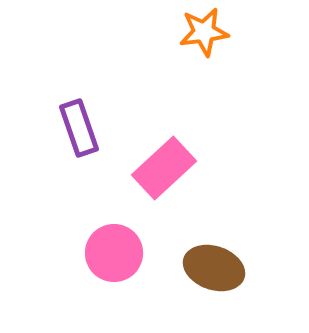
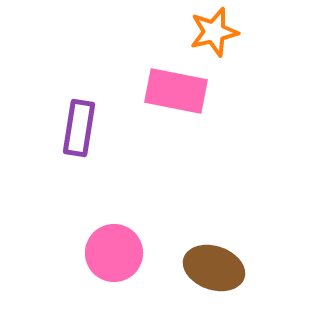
orange star: moved 10 px right; rotated 6 degrees counterclockwise
purple rectangle: rotated 28 degrees clockwise
pink rectangle: moved 12 px right, 77 px up; rotated 54 degrees clockwise
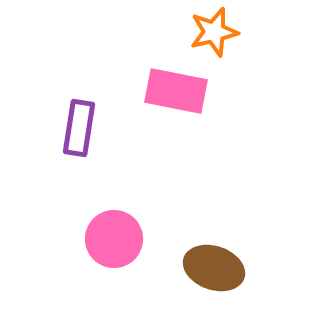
pink circle: moved 14 px up
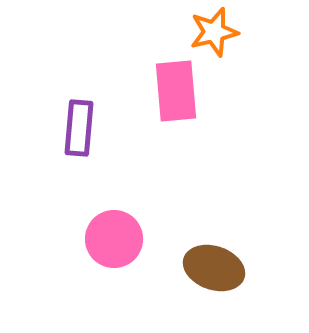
pink rectangle: rotated 74 degrees clockwise
purple rectangle: rotated 4 degrees counterclockwise
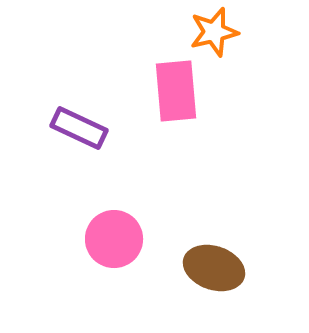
purple rectangle: rotated 70 degrees counterclockwise
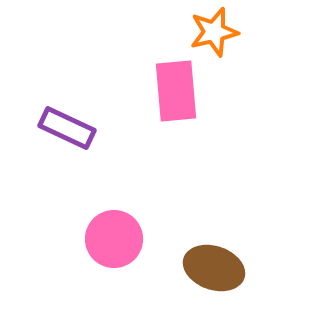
purple rectangle: moved 12 px left
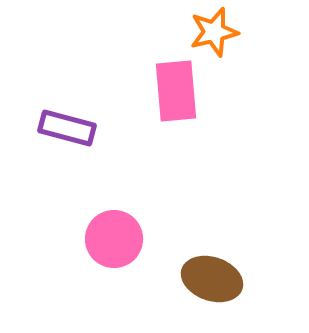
purple rectangle: rotated 10 degrees counterclockwise
brown ellipse: moved 2 px left, 11 px down
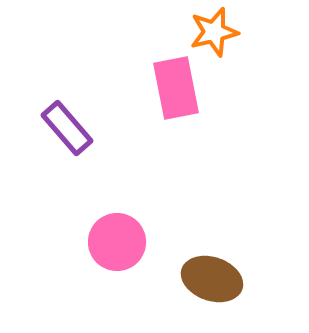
pink rectangle: moved 3 px up; rotated 6 degrees counterclockwise
purple rectangle: rotated 34 degrees clockwise
pink circle: moved 3 px right, 3 px down
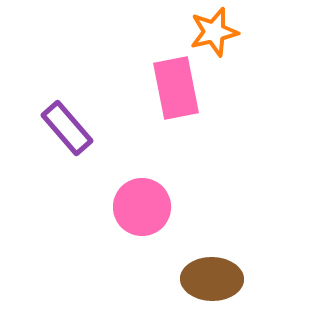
pink circle: moved 25 px right, 35 px up
brown ellipse: rotated 18 degrees counterclockwise
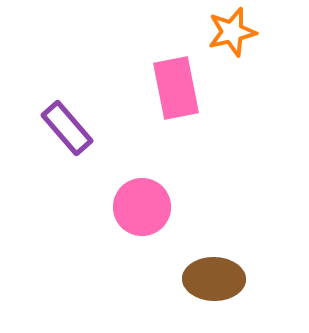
orange star: moved 18 px right
brown ellipse: moved 2 px right
